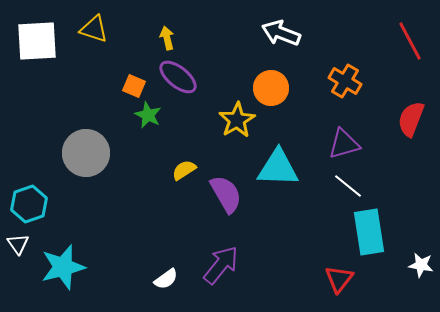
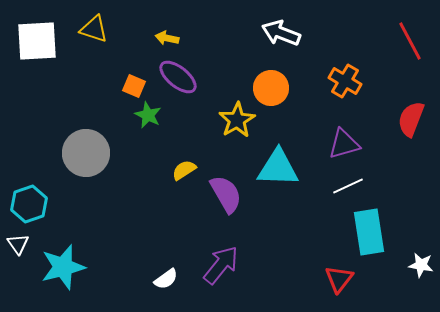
yellow arrow: rotated 65 degrees counterclockwise
white line: rotated 64 degrees counterclockwise
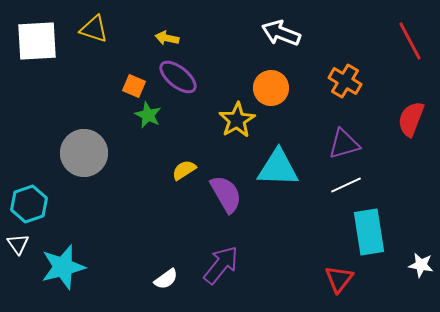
gray circle: moved 2 px left
white line: moved 2 px left, 1 px up
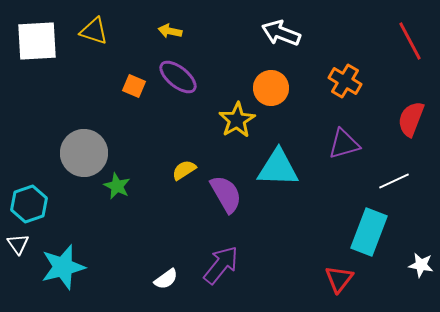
yellow triangle: moved 2 px down
yellow arrow: moved 3 px right, 7 px up
green star: moved 31 px left, 71 px down
white line: moved 48 px right, 4 px up
cyan rectangle: rotated 30 degrees clockwise
